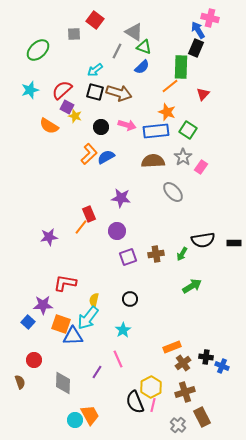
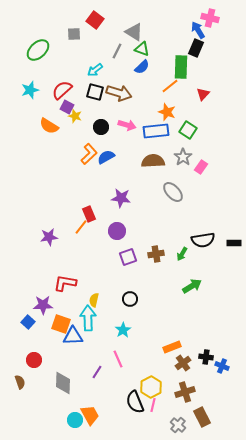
green triangle at (144, 47): moved 2 px left, 2 px down
cyan arrow at (88, 318): rotated 140 degrees clockwise
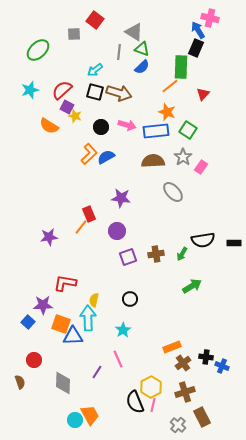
gray line at (117, 51): moved 2 px right, 1 px down; rotated 21 degrees counterclockwise
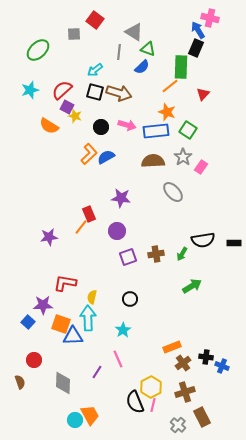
green triangle at (142, 49): moved 6 px right
yellow semicircle at (94, 300): moved 2 px left, 3 px up
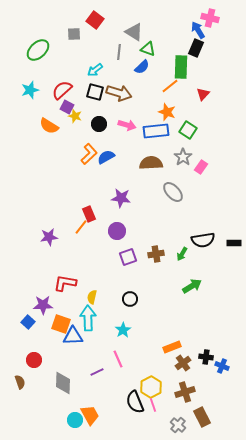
black circle at (101, 127): moved 2 px left, 3 px up
brown semicircle at (153, 161): moved 2 px left, 2 px down
purple line at (97, 372): rotated 32 degrees clockwise
pink line at (153, 405): rotated 32 degrees counterclockwise
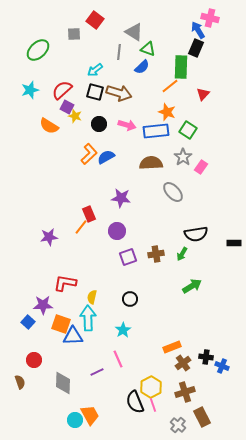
black semicircle at (203, 240): moved 7 px left, 6 px up
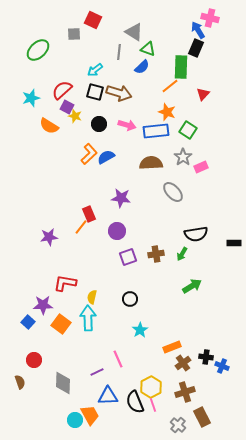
red square at (95, 20): moved 2 px left; rotated 12 degrees counterclockwise
cyan star at (30, 90): moved 1 px right, 8 px down
pink rectangle at (201, 167): rotated 32 degrees clockwise
orange square at (61, 324): rotated 18 degrees clockwise
cyan star at (123, 330): moved 17 px right
blue triangle at (73, 336): moved 35 px right, 60 px down
